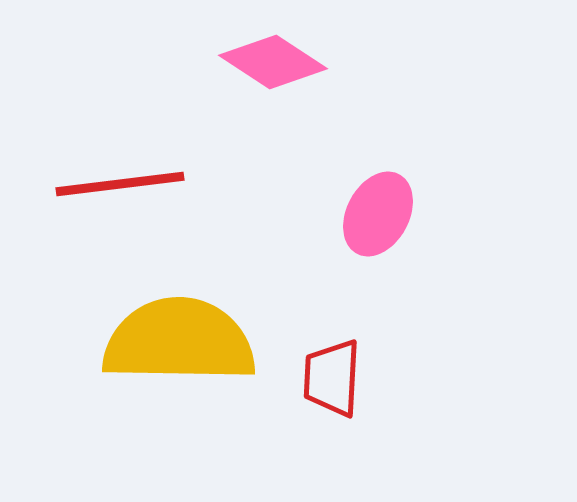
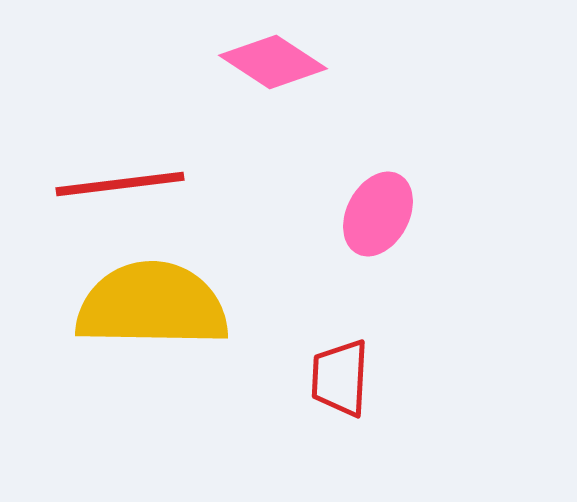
yellow semicircle: moved 27 px left, 36 px up
red trapezoid: moved 8 px right
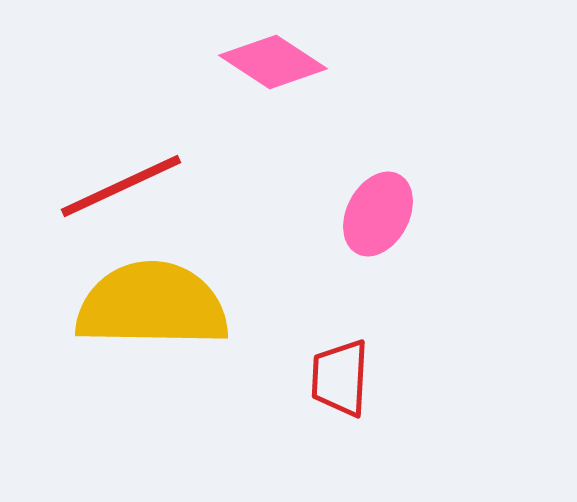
red line: moved 1 px right, 2 px down; rotated 18 degrees counterclockwise
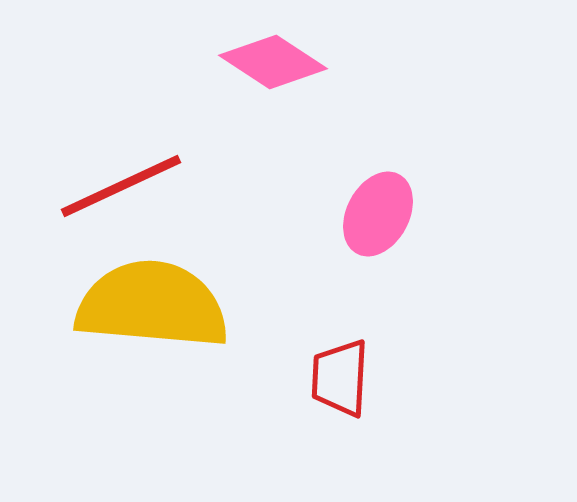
yellow semicircle: rotated 4 degrees clockwise
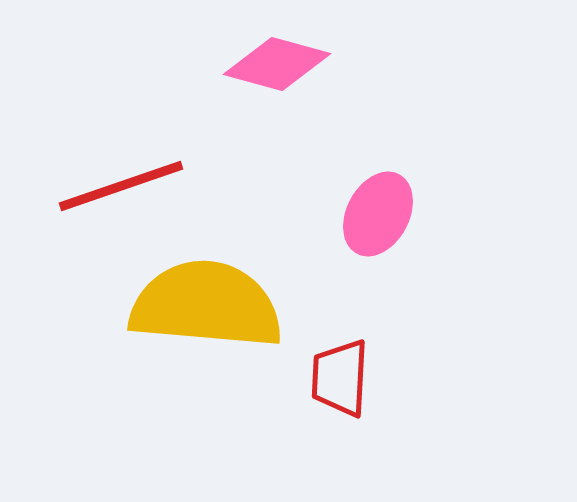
pink diamond: moved 4 px right, 2 px down; rotated 18 degrees counterclockwise
red line: rotated 6 degrees clockwise
yellow semicircle: moved 54 px right
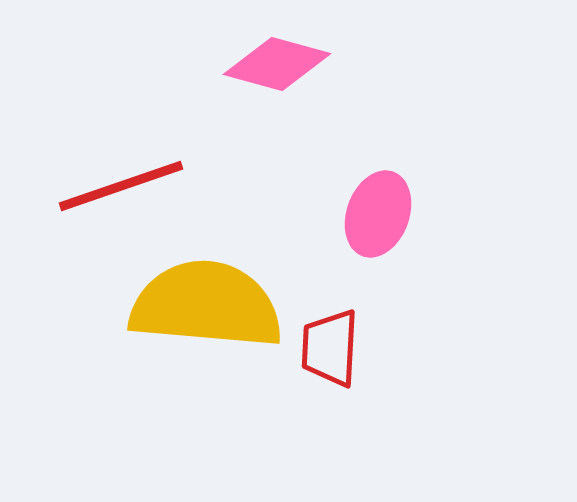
pink ellipse: rotated 8 degrees counterclockwise
red trapezoid: moved 10 px left, 30 px up
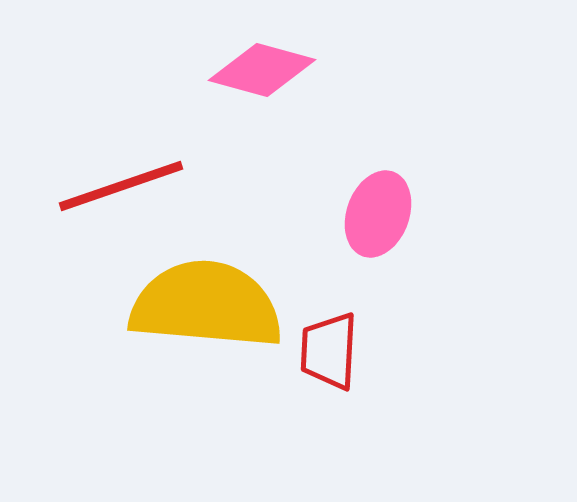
pink diamond: moved 15 px left, 6 px down
red trapezoid: moved 1 px left, 3 px down
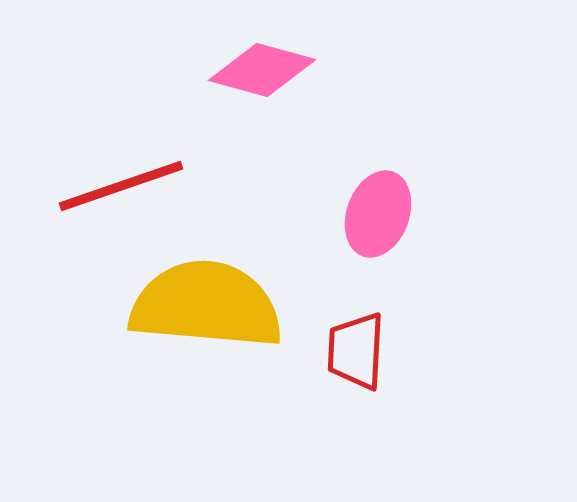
red trapezoid: moved 27 px right
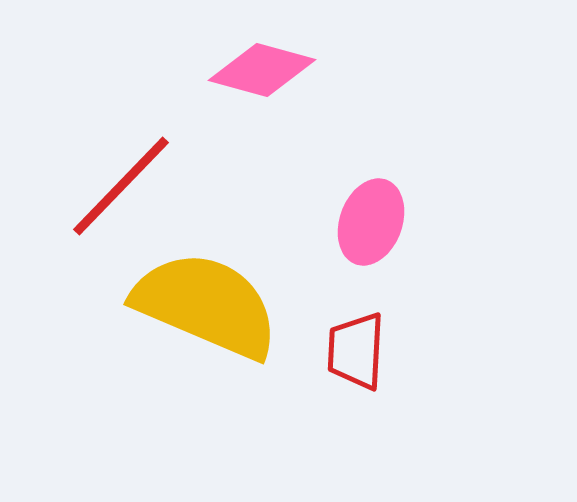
red line: rotated 27 degrees counterclockwise
pink ellipse: moved 7 px left, 8 px down
yellow semicircle: rotated 18 degrees clockwise
